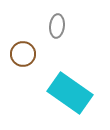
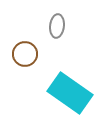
brown circle: moved 2 px right
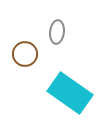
gray ellipse: moved 6 px down
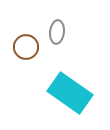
brown circle: moved 1 px right, 7 px up
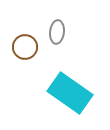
brown circle: moved 1 px left
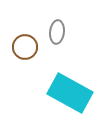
cyan rectangle: rotated 6 degrees counterclockwise
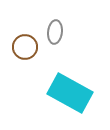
gray ellipse: moved 2 px left
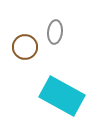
cyan rectangle: moved 8 px left, 3 px down
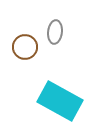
cyan rectangle: moved 2 px left, 5 px down
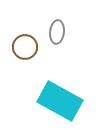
gray ellipse: moved 2 px right
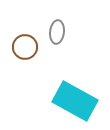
cyan rectangle: moved 15 px right
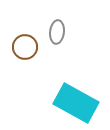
cyan rectangle: moved 1 px right, 2 px down
